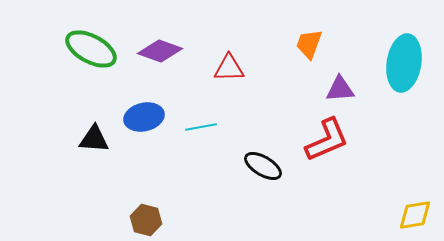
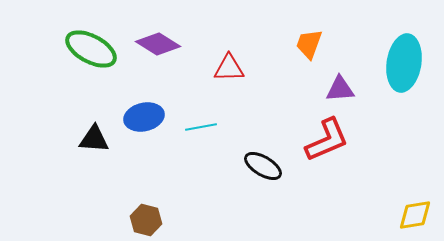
purple diamond: moved 2 px left, 7 px up; rotated 12 degrees clockwise
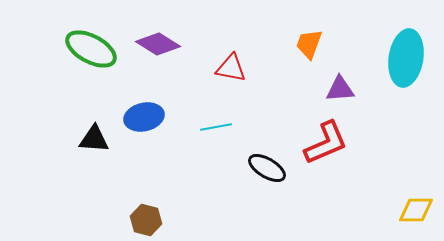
cyan ellipse: moved 2 px right, 5 px up
red triangle: moved 2 px right; rotated 12 degrees clockwise
cyan line: moved 15 px right
red L-shape: moved 1 px left, 3 px down
black ellipse: moved 4 px right, 2 px down
yellow diamond: moved 1 px right, 5 px up; rotated 9 degrees clockwise
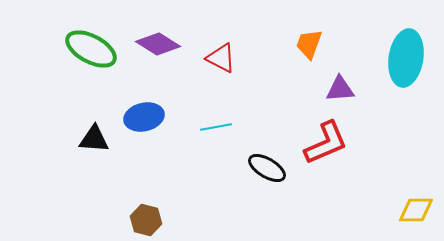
red triangle: moved 10 px left, 10 px up; rotated 16 degrees clockwise
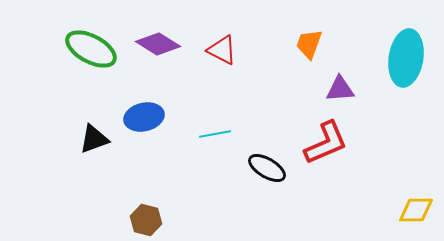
red triangle: moved 1 px right, 8 px up
cyan line: moved 1 px left, 7 px down
black triangle: rotated 24 degrees counterclockwise
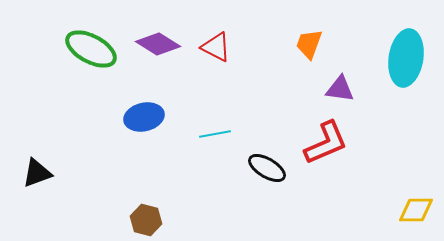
red triangle: moved 6 px left, 3 px up
purple triangle: rotated 12 degrees clockwise
black triangle: moved 57 px left, 34 px down
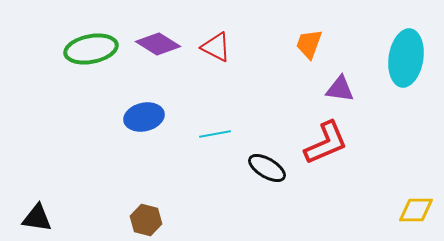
green ellipse: rotated 39 degrees counterclockwise
black triangle: moved 45 px down; rotated 28 degrees clockwise
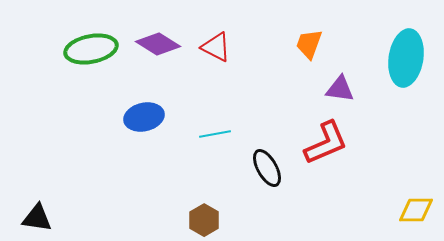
black ellipse: rotated 30 degrees clockwise
brown hexagon: moved 58 px right; rotated 16 degrees clockwise
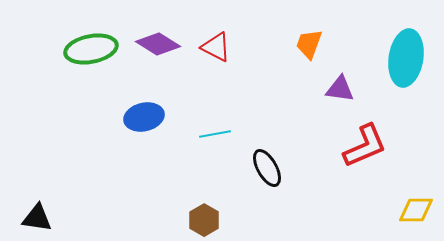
red L-shape: moved 39 px right, 3 px down
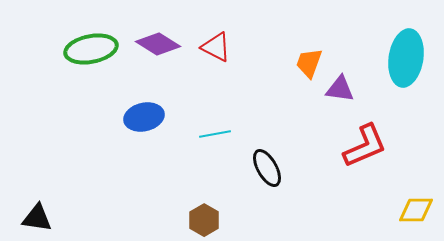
orange trapezoid: moved 19 px down
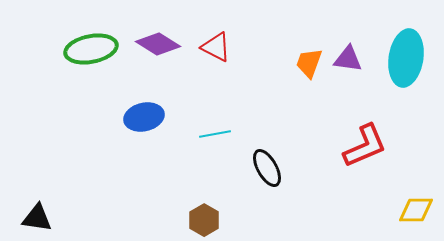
purple triangle: moved 8 px right, 30 px up
